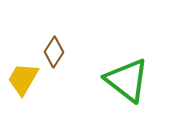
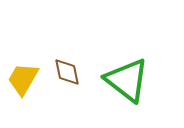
brown diamond: moved 13 px right, 20 px down; rotated 44 degrees counterclockwise
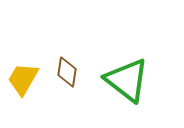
brown diamond: rotated 20 degrees clockwise
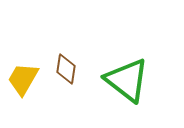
brown diamond: moved 1 px left, 3 px up
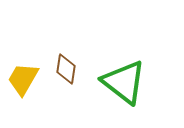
green triangle: moved 3 px left, 2 px down
